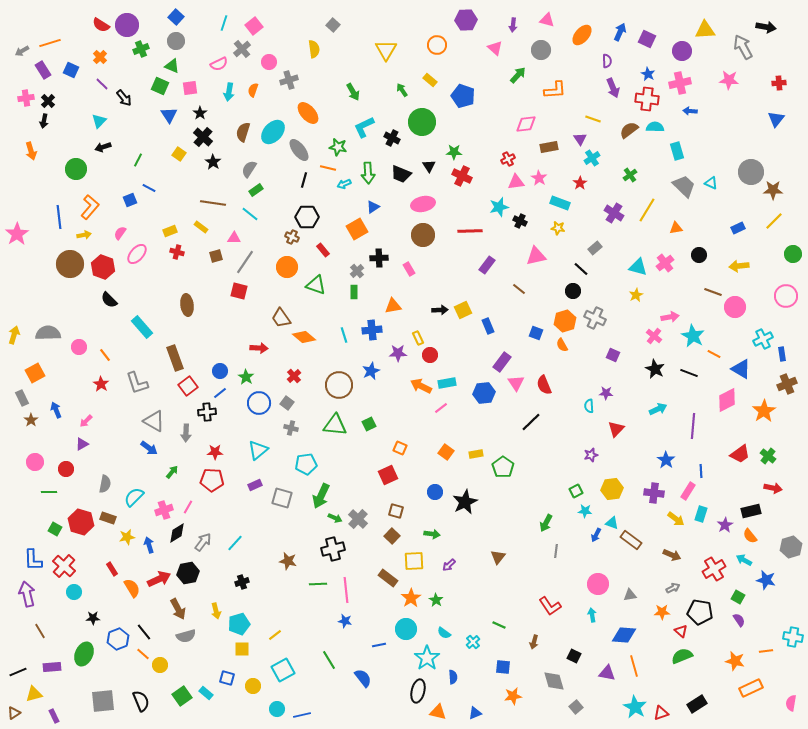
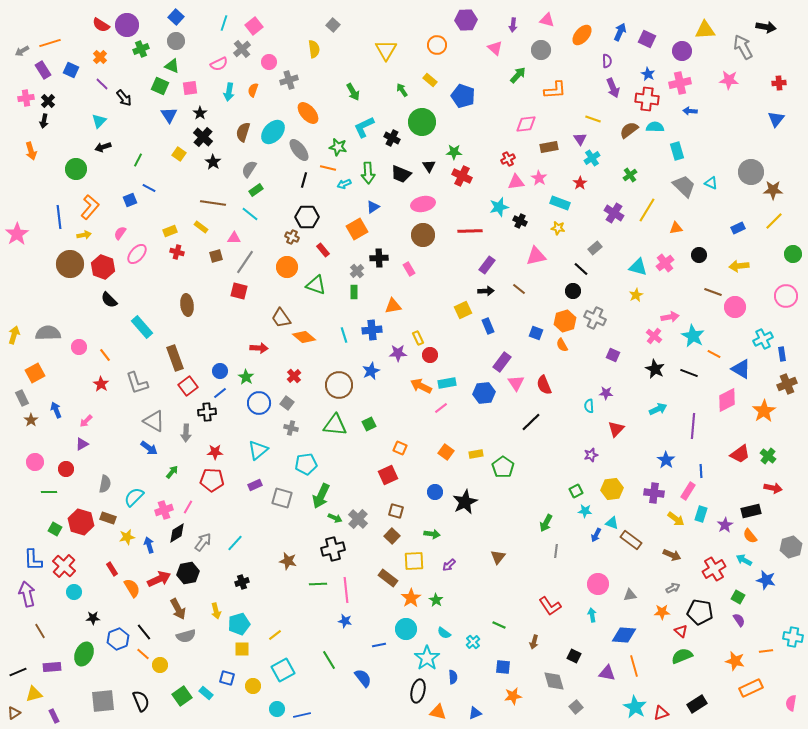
black arrow at (440, 310): moved 46 px right, 19 px up
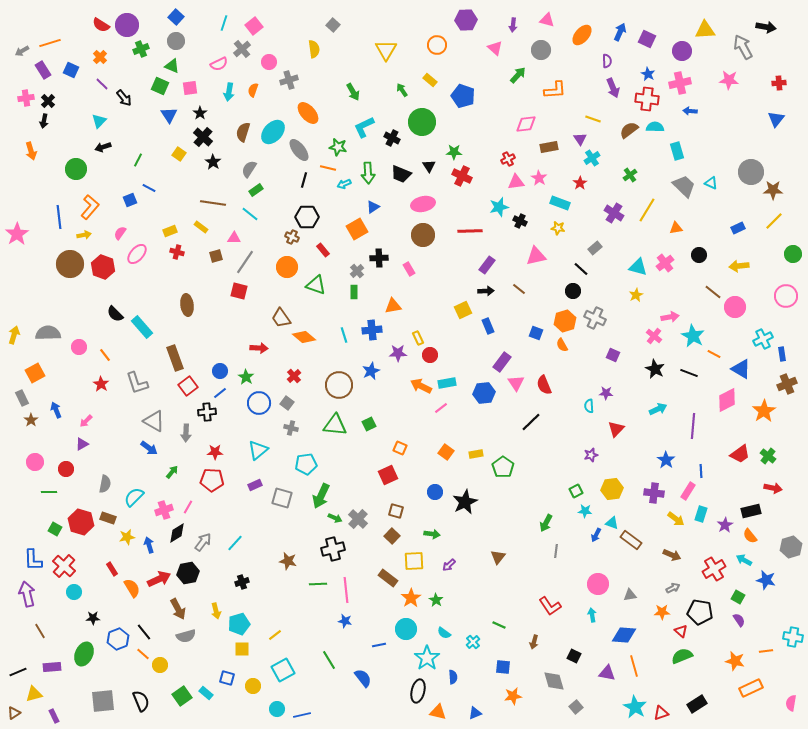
brown line at (713, 292): rotated 18 degrees clockwise
black semicircle at (109, 300): moved 6 px right, 14 px down
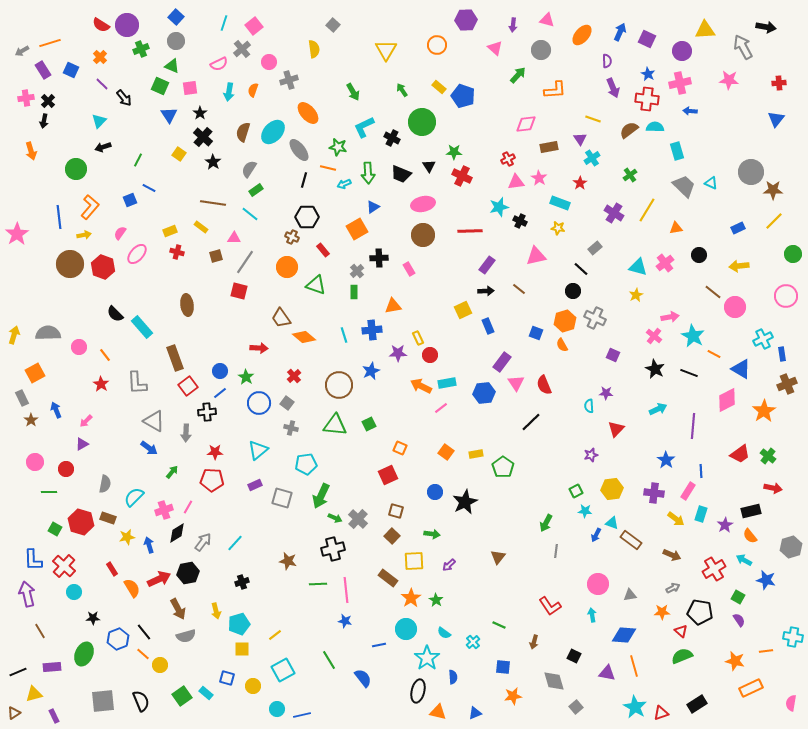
yellow rectangle at (430, 80): moved 9 px right, 7 px down
gray L-shape at (137, 383): rotated 15 degrees clockwise
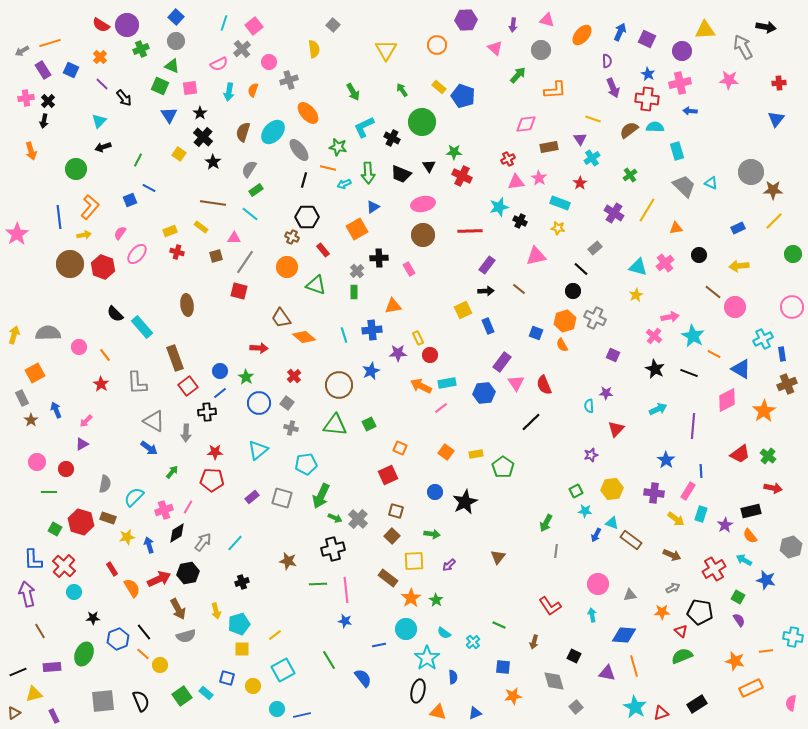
pink circle at (786, 296): moved 6 px right, 11 px down
pink circle at (35, 462): moved 2 px right
purple rectangle at (255, 485): moved 3 px left, 12 px down; rotated 16 degrees counterclockwise
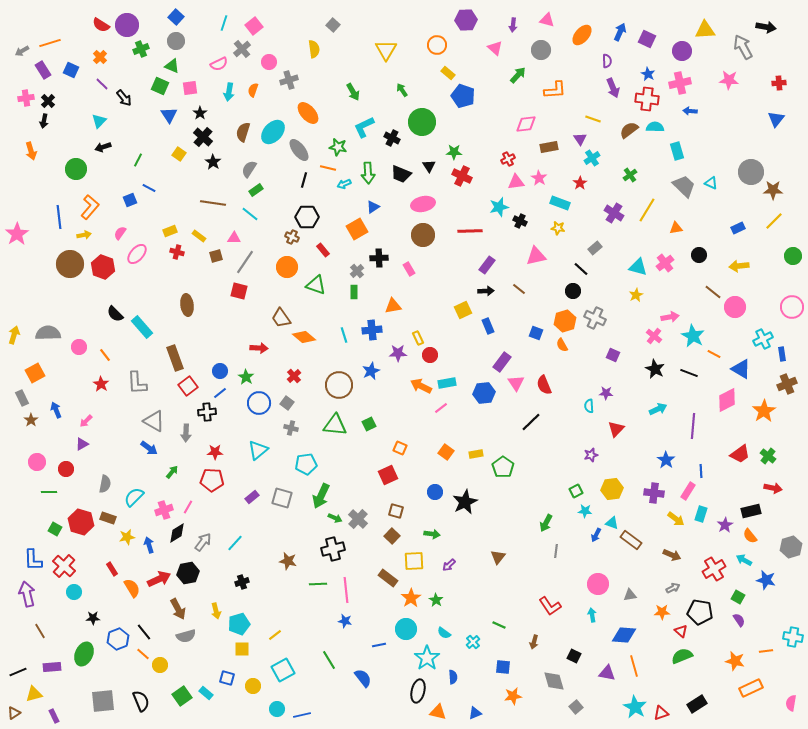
yellow rectangle at (439, 87): moved 9 px right, 14 px up
yellow rectangle at (201, 227): moved 2 px left, 9 px down
green circle at (793, 254): moved 2 px down
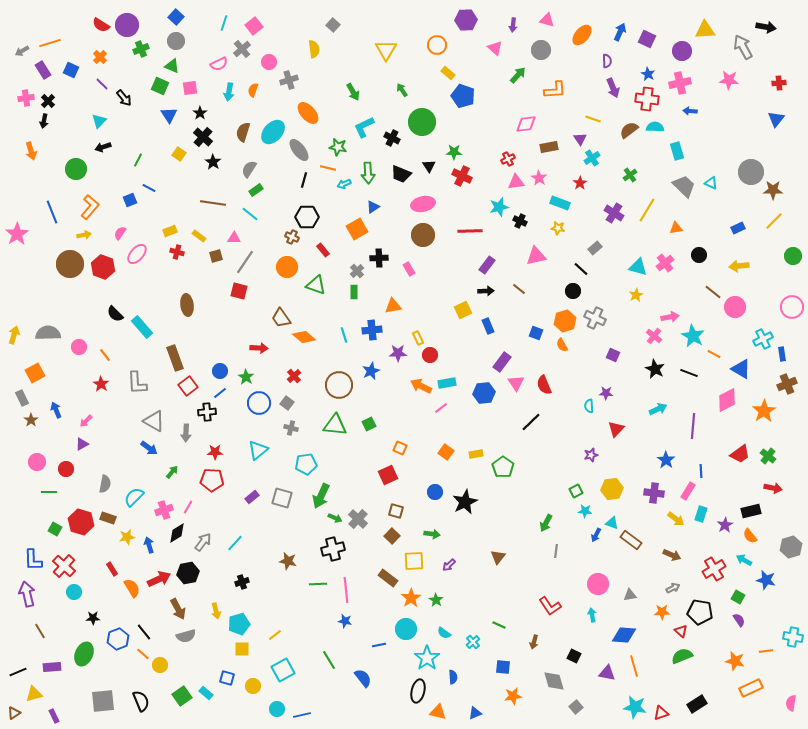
blue line at (59, 217): moved 7 px left, 5 px up; rotated 15 degrees counterclockwise
cyan star at (635, 707): rotated 20 degrees counterclockwise
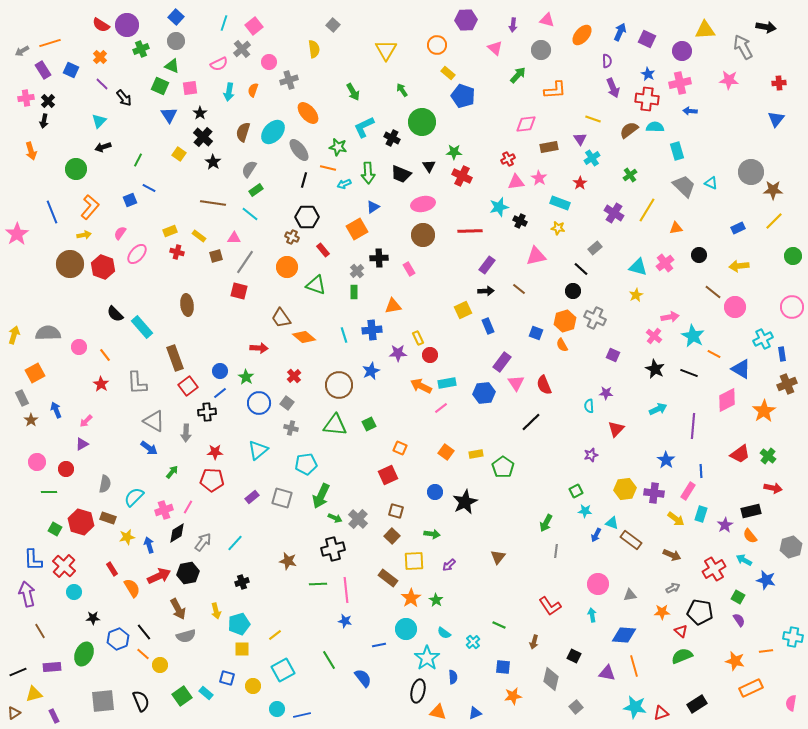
yellow hexagon at (612, 489): moved 13 px right
red arrow at (159, 579): moved 3 px up
gray diamond at (554, 681): moved 3 px left, 2 px up; rotated 30 degrees clockwise
